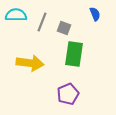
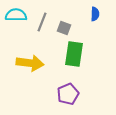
blue semicircle: rotated 24 degrees clockwise
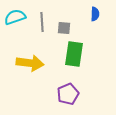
cyan semicircle: moved 1 px left, 2 px down; rotated 20 degrees counterclockwise
gray line: rotated 24 degrees counterclockwise
gray square: rotated 16 degrees counterclockwise
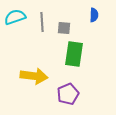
blue semicircle: moved 1 px left, 1 px down
yellow arrow: moved 4 px right, 13 px down
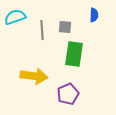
gray line: moved 8 px down
gray square: moved 1 px right, 1 px up
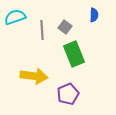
gray square: rotated 32 degrees clockwise
green rectangle: rotated 30 degrees counterclockwise
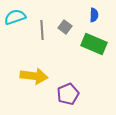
green rectangle: moved 20 px right, 10 px up; rotated 45 degrees counterclockwise
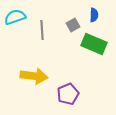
gray square: moved 8 px right, 2 px up; rotated 24 degrees clockwise
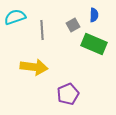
yellow arrow: moved 9 px up
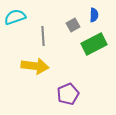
gray line: moved 1 px right, 6 px down
green rectangle: rotated 50 degrees counterclockwise
yellow arrow: moved 1 px right, 1 px up
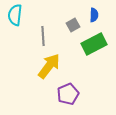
cyan semicircle: moved 2 px up; rotated 65 degrees counterclockwise
yellow arrow: moved 14 px right; rotated 60 degrees counterclockwise
